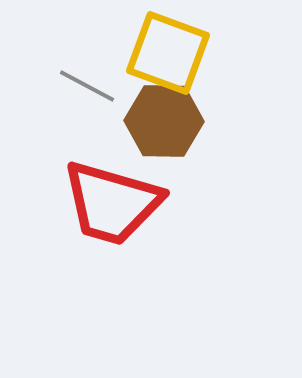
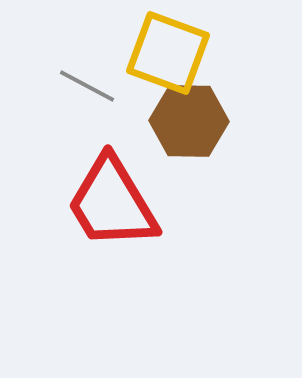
brown hexagon: moved 25 px right
red trapezoid: rotated 43 degrees clockwise
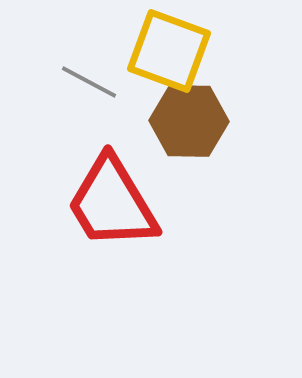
yellow square: moved 1 px right, 2 px up
gray line: moved 2 px right, 4 px up
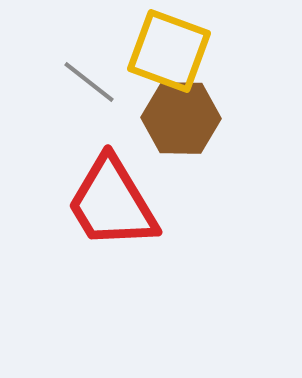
gray line: rotated 10 degrees clockwise
brown hexagon: moved 8 px left, 3 px up
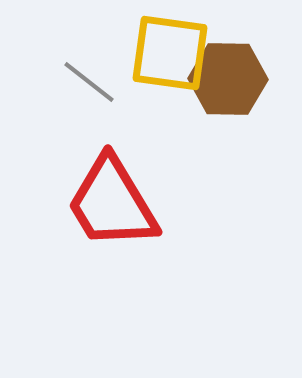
yellow square: moved 1 px right, 2 px down; rotated 12 degrees counterclockwise
brown hexagon: moved 47 px right, 39 px up
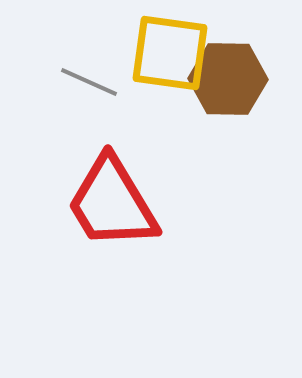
gray line: rotated 14 degrees counterclockwise
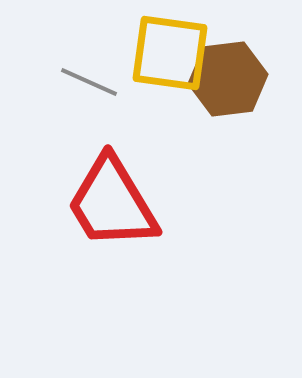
brown hexagon: rotated 8 degrees counterclockwise
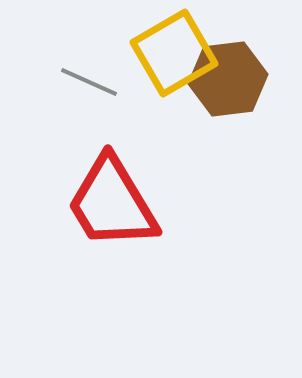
yellow square: moved 4 px right; rotated 38 degrees counterclockwise
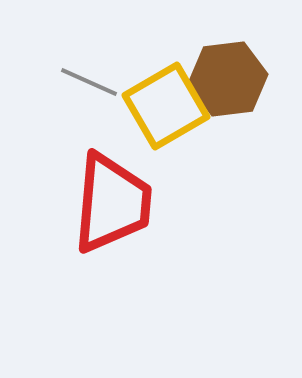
yellow square: moved 8 px left, 53 px down
red trapezoid: rotated 144 degrees counterclockwise
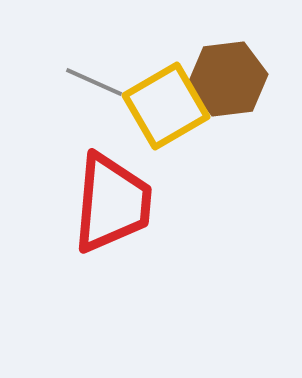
gray line: moved 5 px right
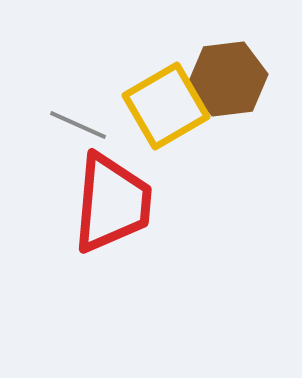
gray line: moved 16 px left, 43 px down
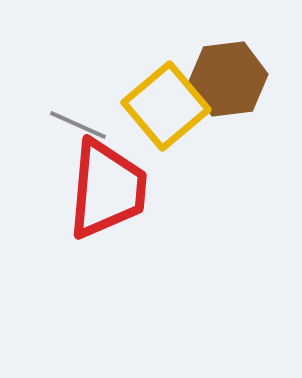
yellow square: rotated 10 degrees counterclockwise
red trapezoid: moved 5 px left, 14 px up
